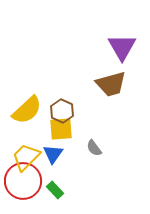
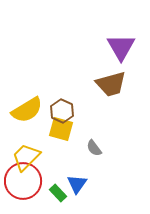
purple triangle: moved 1 px left
yellow semicircle: rotated 12 degrees clockwise
yellow square: rotated 20 degrees clockwise
blue triangle: moved 24 px right, 30 px down
green rectangle: moved 3 px right, 3 px down
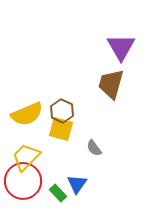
brown trapezoid: rotated 120 degrees clockwise
yellow semicircle: moved 4 px down; rotated 8 degrees clockwise
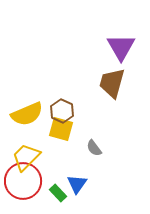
brown trapezoid: moved 1 px right, 1 px up
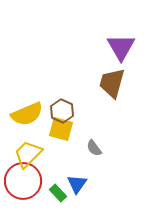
yellow trapezoid: moved 2 px right, 3 px up
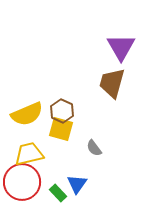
yellow trapezoid: moved 1 px right; rotated 32 degrees clockwise
red circle: moved 1 px left, 1 px down
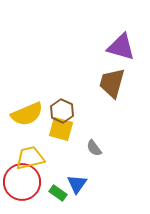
purple triangle: rotated 44 degrees counterclockwise
yellow trapezoid: moved 1 px right, 4 px down
green rectangle: rotated 12 degrees counterclockwise
